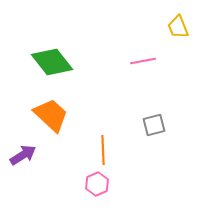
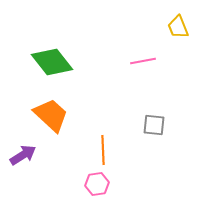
gray square: rotated 20 degrees clockwise
pink hexagon: rotated 15 degrees clockwise
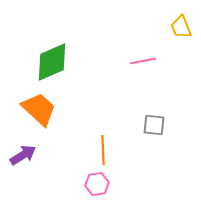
yellow trapezoid: moved 3 px right
green diamond: rotated 75 degrees counterclockwise
orange trapezoid: moved 12 px left, 6 px up
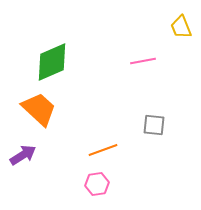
orange line: rotated 72 degrees clockwise
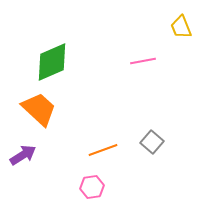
gray square: moved 2 px left, 17 px down; rotated 35 degrees clockwise
pink hexagon: moved 5 px left, 3 px down
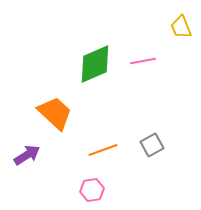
green diamond: moved 43 px right, 2 px down
orange trapezoid: moved 16 px right, 4 px down
gray square: moved 3 px down; rotated 20 degrees clockwise
purple arrow: moved 4 px right
pink hexagon: moved 3 px down
